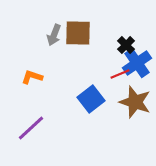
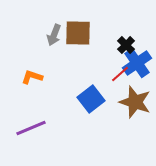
red line: rotated 18 degrees counterclockwise
purple line: rotated 20 degrees clockwise
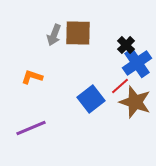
red line: moved 12 px down
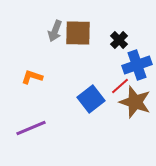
gray arrow: moved 1 px right, 4 px up
black cross: moved 7 px left, 5 px up
blue cross: moved 2 px down; rotated 16 degrees clockwise
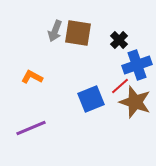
brown square: rotated 8 degrees clockwise
orange L-shape: rotated 10 degrees clockwise
blue square: rotated 16 degrees clockwise
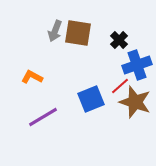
purple line: moved 12 px right, 11 px up; rotated 8 degrees counterclockwise
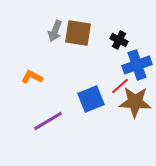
black cross: rotated 18 degrees counterclockwise
brown star: rotated 16 degrees counterclockwise
purple line: moved 5 px right, 4 px down
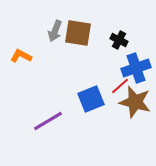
blue cross: moved 1 px left, 3 px down
orange L-shape: moved 11 px left, 21 px up
brown star: rotated 12 degrees clockwise
